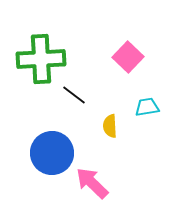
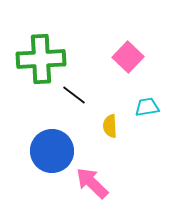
blue circle: moved 2 px up
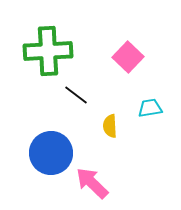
green cross: moved 7 px right, 8 px up
black line: moved 2 px right
cyan trapezoid: moved 3 px right, 1 px down
blue circle: moved 1 px left, 2 px down
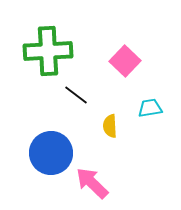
pink square: moved 3 px left, 4 px down
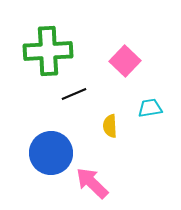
black line: moved 2 px left, 1 px up; rotated 60 degrees counterclockwise
